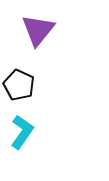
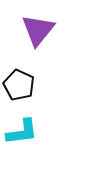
cyan L-shape: rotated 48 degrees clockwise
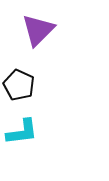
purple triangle: rotated 6 degrees clockwise
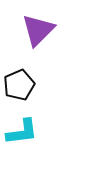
black pentagon: rotated 24 degrees clockwise
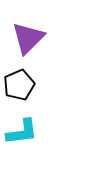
purple triangle: moved 10 px left, 8 px down
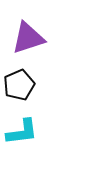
purple triangle: rotated 27 degrees clockwise
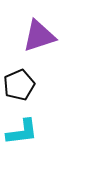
purple triangle: moved 11 px right, 2 px up
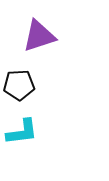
black pentagon: rotated 20 degrees clockwise
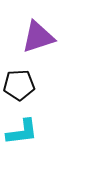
purple triangle: moved 1 px left, 1 px down
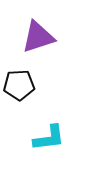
cyan L-shape: moved 27 px right, 6 px down
